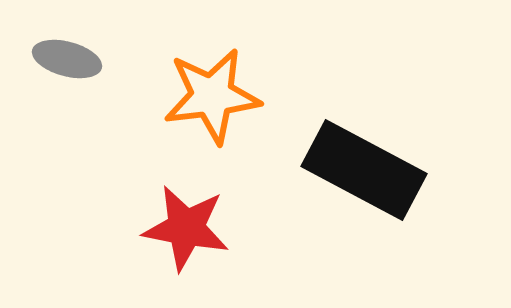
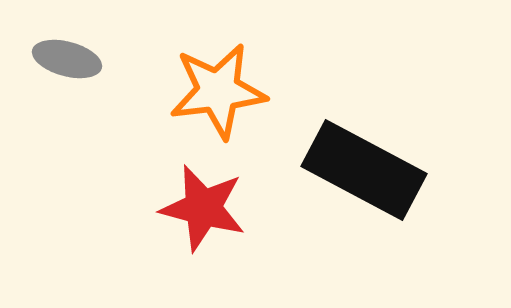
orange star: moved 6 px right, 5 px up
red star: moved 17 px right, 20 px up; rotated 4 degrees clockwise
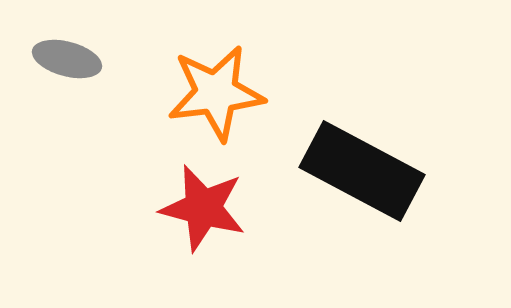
orange star: moved 2 px left, 2 px down
black rectangle: moved 2 px left, 1 px down
